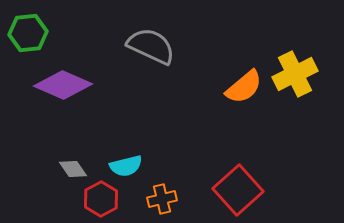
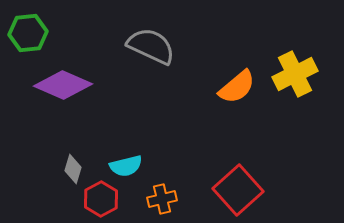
orange semicircle: moved 7 px left
gray diamond: rotated 52 degrees clockwise
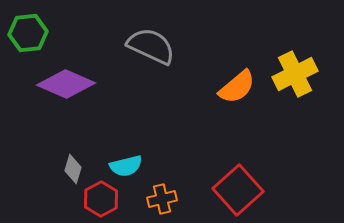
purple diamond: moved 3 px right, 1 px up
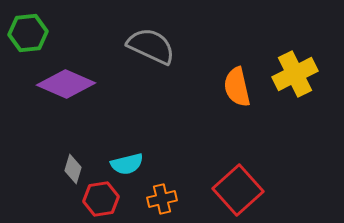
orange semicircle: rotated 117 degrees clockwise
cyan semicircle: moved 1 px right, 2 px up
red hexagon: rotated 20 degrees clockwise
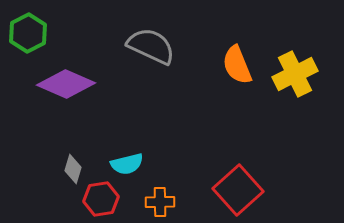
green hexagon: rotated 21 degrees counterclockwise
orange semicircle: moved 22 px up; rotated 9 degrees counterclockwise
orange cross: moved 2 px left, 3 px down; rotated 12 degrees clockwise
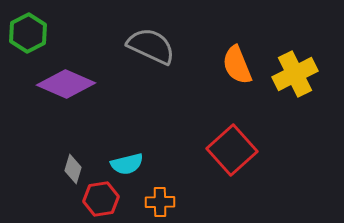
red square: moved 6 px left, 40 px up
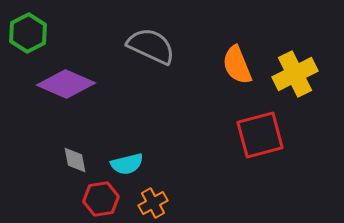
red square: moved 28 px right, 15 px up; rotated 27 degrees clockwise
gray diamond: moved 2 px right, 9 px up; rotated 28 degrees counterclockwise
orange cross: moved 7 px left, 1 px down; rotated 28 degrees counterclockwise
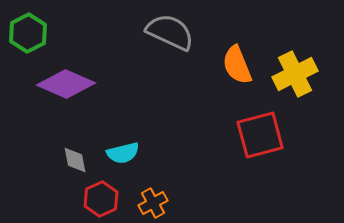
gray semicircle: moved 19 px right, 14 px up
cyan semicircle: moved 4 px left, 11 px up
red hexagon: rotated 16 degrees counterclockwise
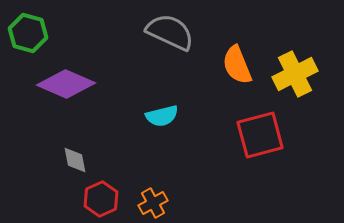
green hexagon: rotated 18 degrees counterclockwise
cyan semicircle: moved 39 px right, 37 px up
